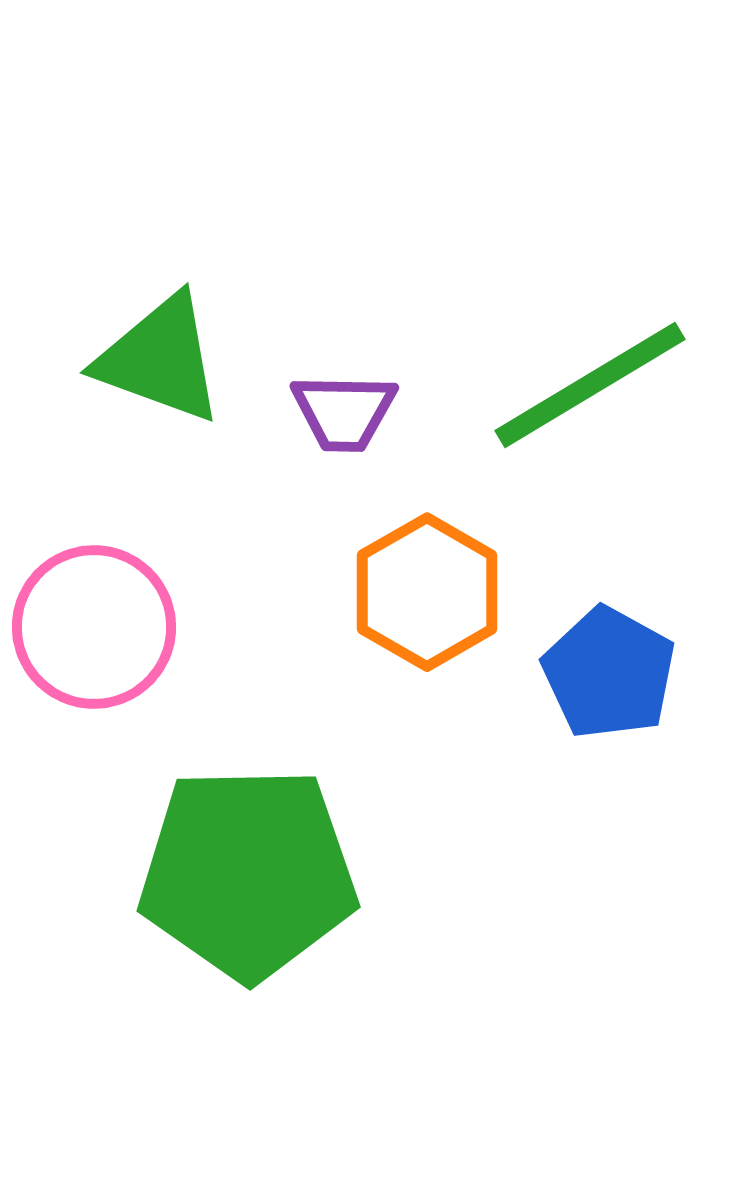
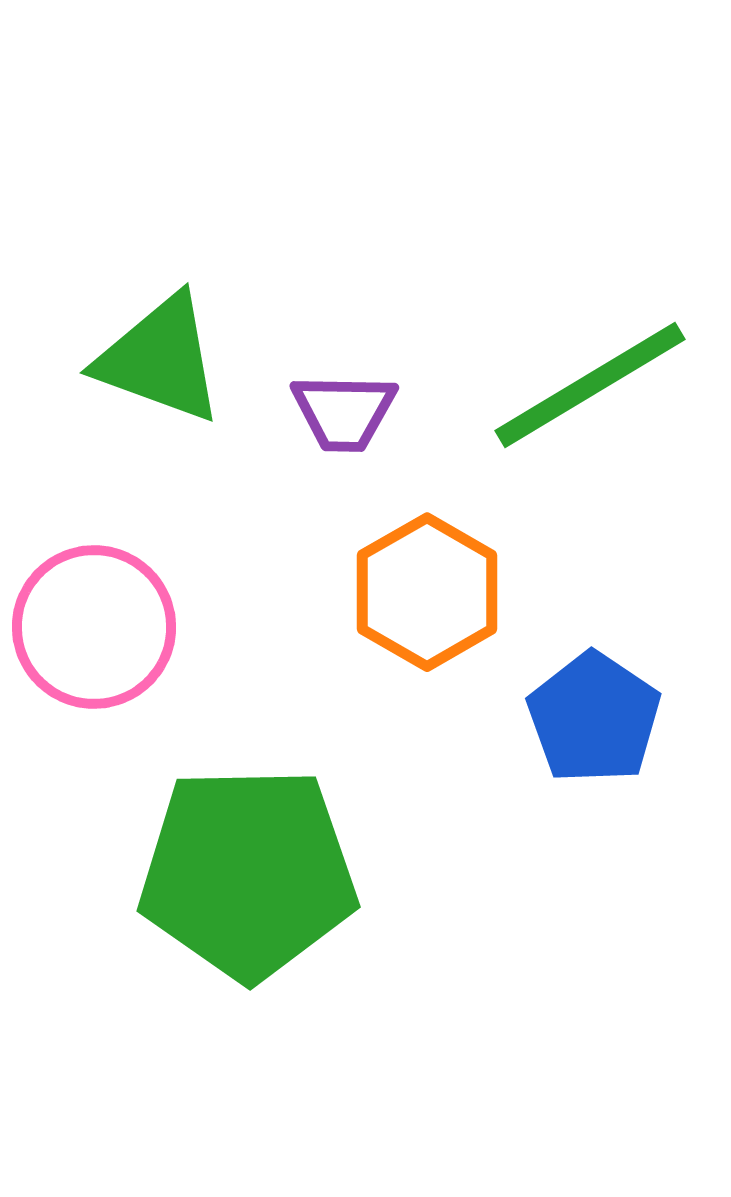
blue pentagon: moved 15 px left, 45 px down; rotated 5 degrees clockwise
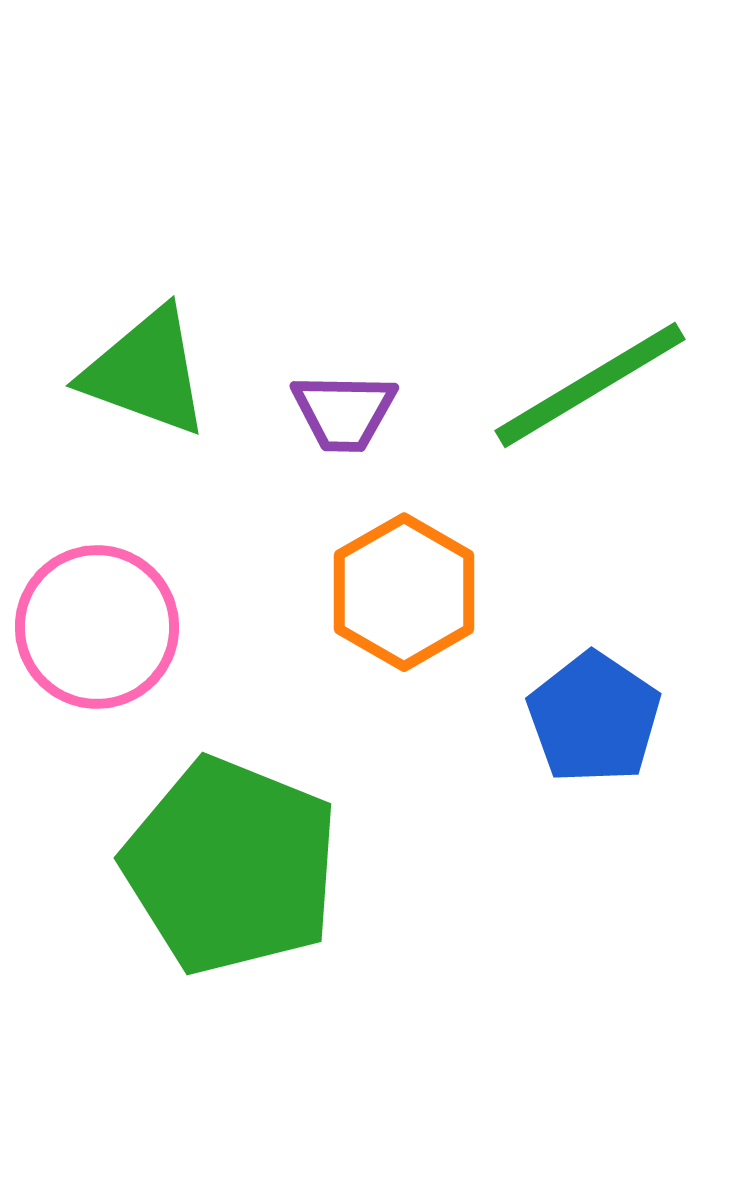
green triangle: moved 14 px left, 13 px down
orange hexagon: moved 23 px left
pink circle: moved 3 px right
green pentagon: moved 17 px left, 7 px up; rotated 23 degrees clockwise
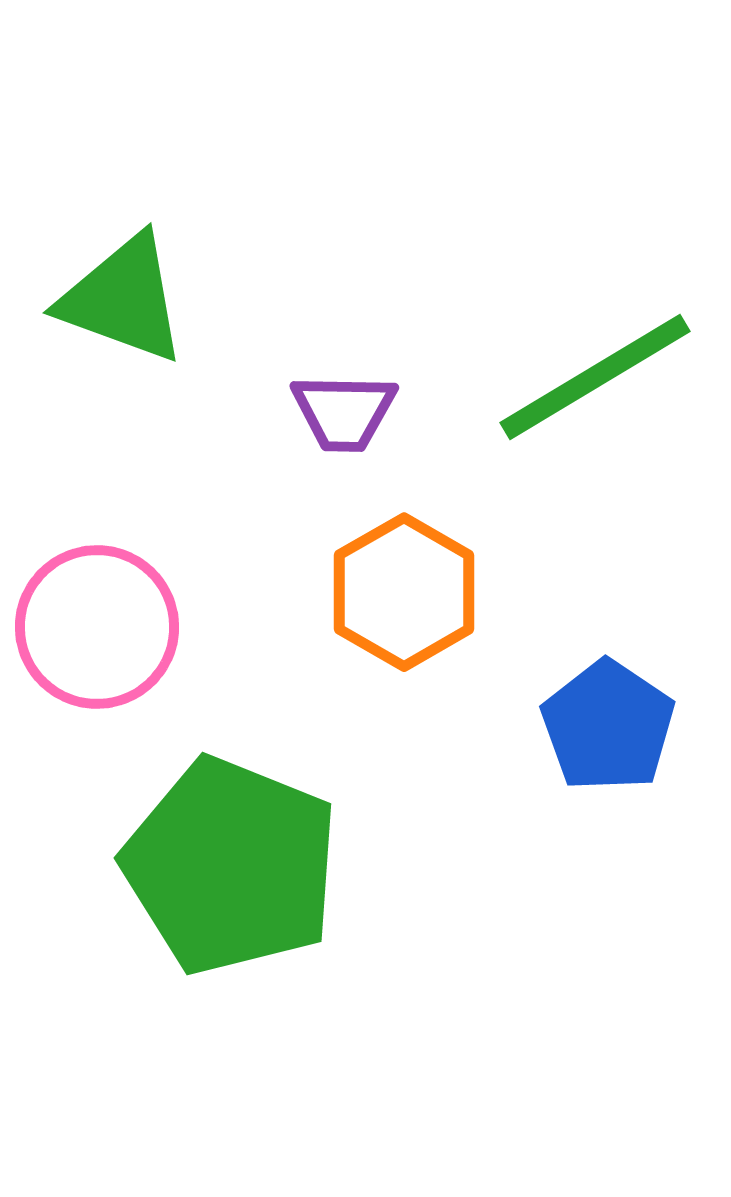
green triangle: moved 23 px left, 73 px up
green line: moved 5 px right, 8 px up
blue pentagon: moved 14 px right, 8 px down
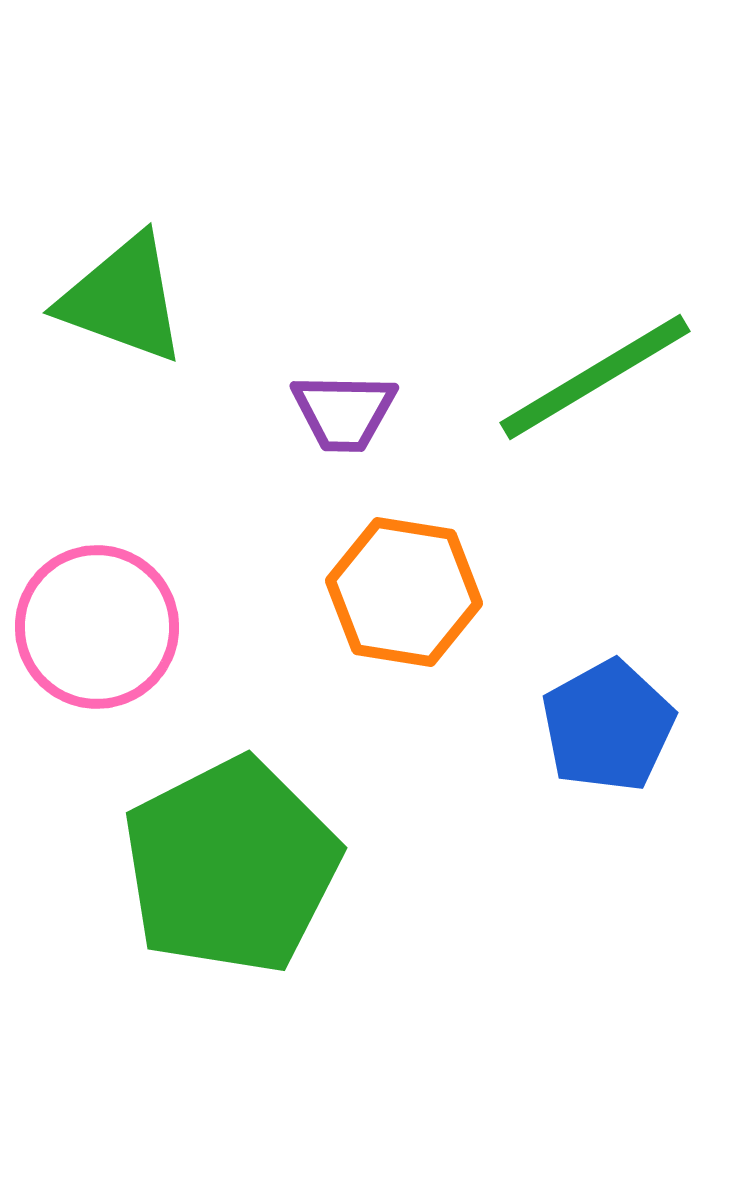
orange hexagon: rotated 21 degrees counterclockwise
blue pentagon: rotated 9 degrees clockwise
green pentagon: rotated 23 degrees clockwise
